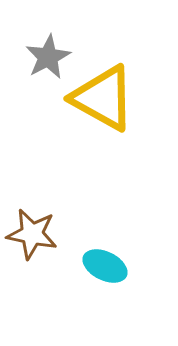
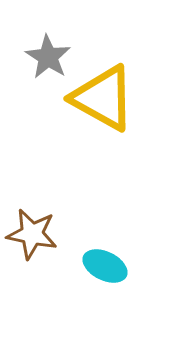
gray star: rotated 12 degrees counterclockwise
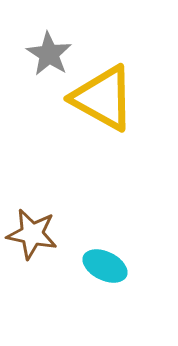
gray star: moved 1 px right, 3 px up
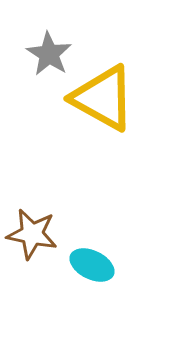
cyan ellipse: moved 13 px left, 1 px up
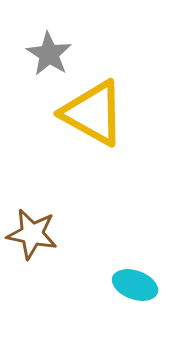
yellow triangle: moved 10 px left, 15 px down
cyan ellipse: moved 43 px right, 20 px down; rotated 6 degrees counterclockwise
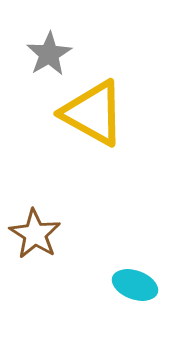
gray star: rotated 9 degrees clockwise
brown star: moved 3 px right; rotated 21 degrees clockwise
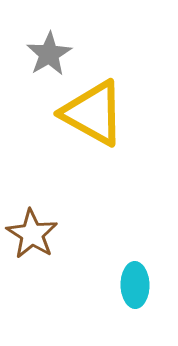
brown star: moved 3 px left
cyan ellipse: rotated 69 degrees clockwise
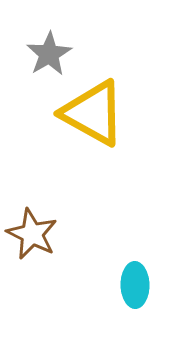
brown star: rotated 6 degrees counterclockwise
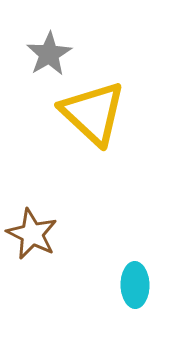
yellow triangle: rotated 14 degrees clockwise
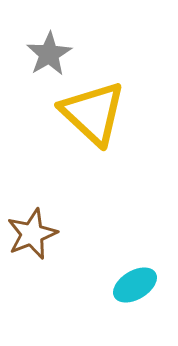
brown star: rotated 24 degrees clockwise
cyan ellipse: rotated 60 degrees clockwise
